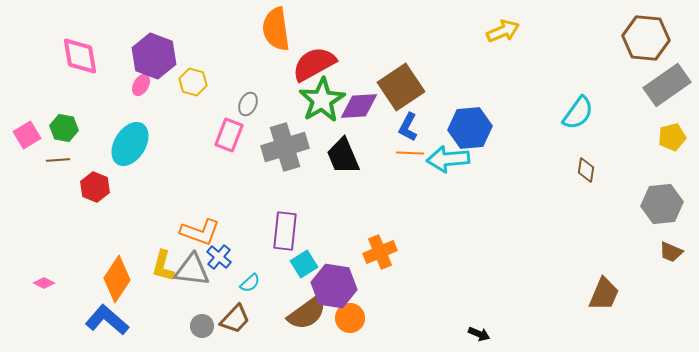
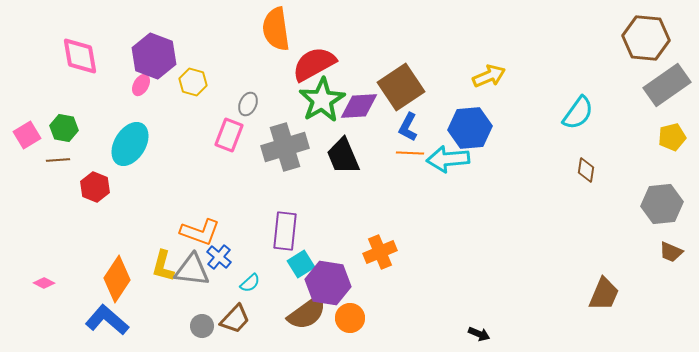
yellow arrow at (503, 31): moved 14 px left, 45 px down
cyan square at (304, 264): moved 3 px left
purple hexagon at (334, 286): moved 6 px left, 3 px up
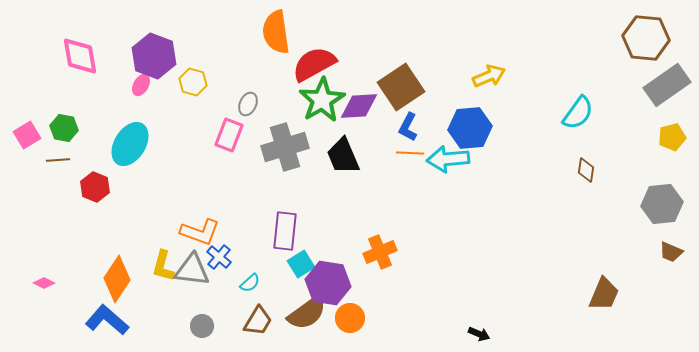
orange semicircle at (276, 29): moved 3 px down
brown trapezoid at (235, 319): moved 23 px right, 2 px down; rotated 12 degrees counterclockwise
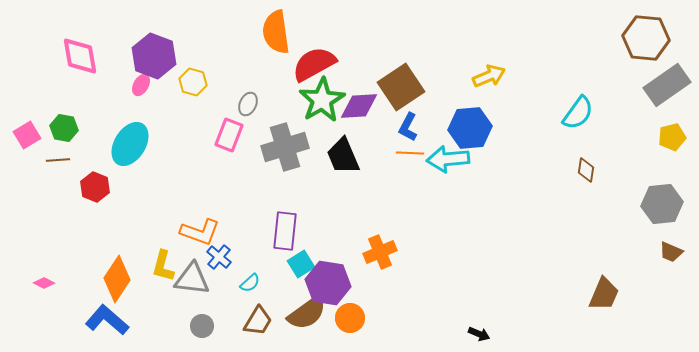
gray triangle at (192, 270): moved 9 px down
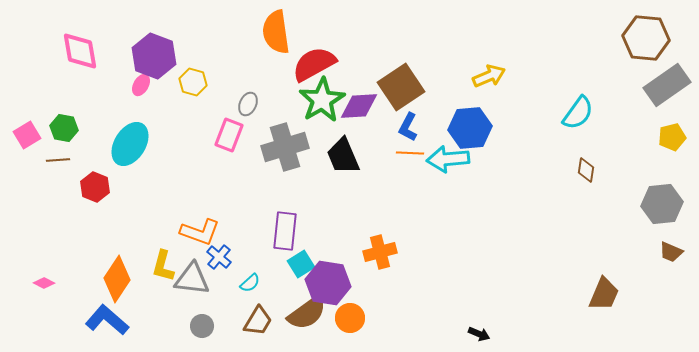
pink diamond at (80, 56): moved 5 px up
orange cross at (380, 252): rotated 8 degrees clockwise
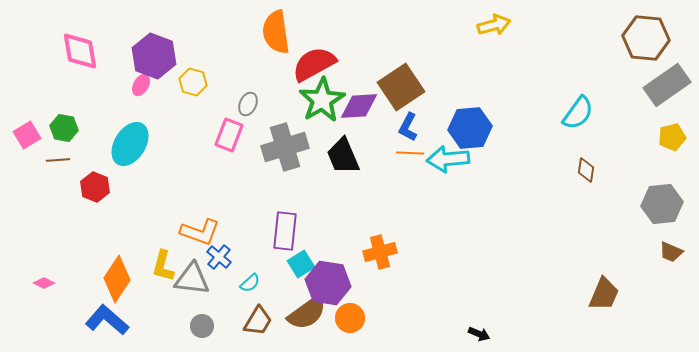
yellow arrow at (489, 76): moved 5 px right, 51 px up; rotated 8 degrees clockwise
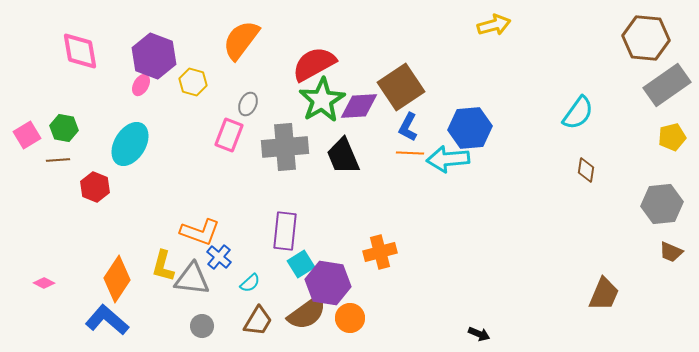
orange semicircle at (276, 32): moved 35 px left, 8 px down; rotated 45 degrees clockwise
gray cross at (285, 147): rotated 12 degrees clockwise
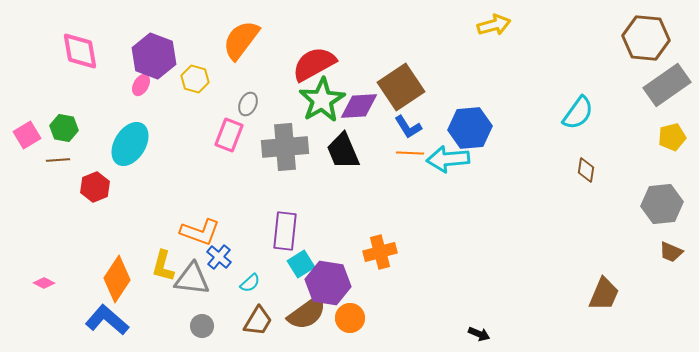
yellow hexagon at (193, 82): moved 2 px right, 3 px up
blue L-shape at (408, 127): rotated 60 degrees counterclockwise
black trapezoid at (343, 156): moved 5 px up
red hexagon at (95, 187): rotated 16 degrees clockwise
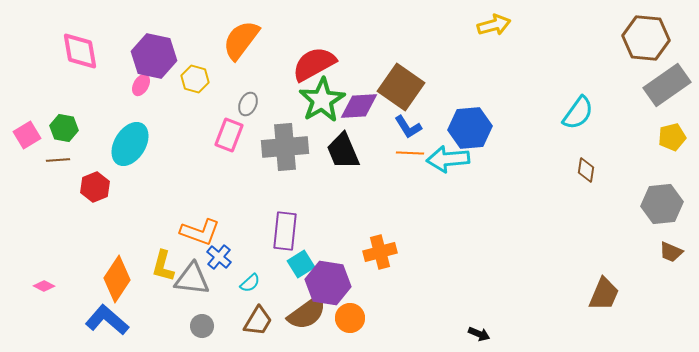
purple hexagon at (154, 56): rotated 9 degrees counterclockwise
brown square at (401, 87): rotated 21 degrees counterclockwise
pink diamond at (44, 283): moved 3 px down
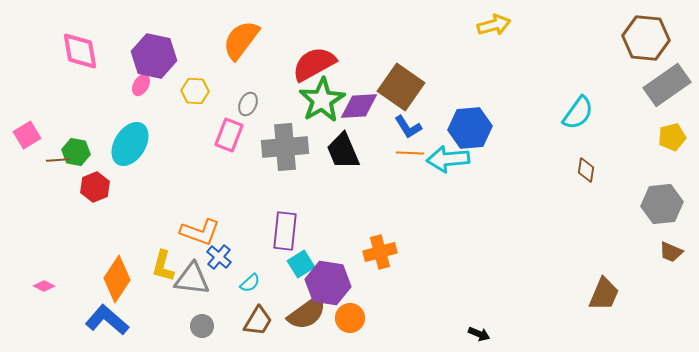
yellow hexagon at (195, 79): moved 12 px down; rotated 12 degrees counterclockwise
green hexagon at (64, 128): moved 12 px right, 24 px down
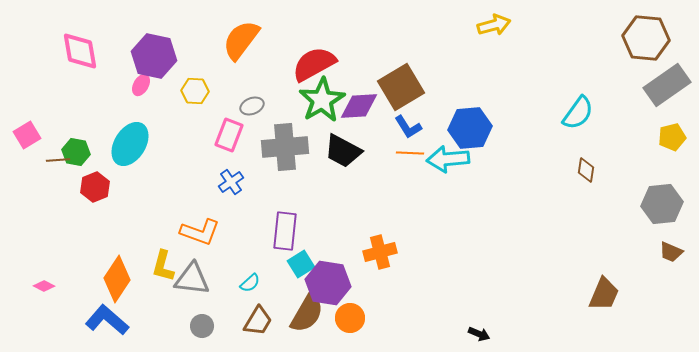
brown square at (401, 87): rotated 24 degrees clockwise
gray ellipse at (248, 104): moved 4 px right, 2 px down; rotated 45 degrees clockwise
black trapezoid at (343, 151): rotated 39 degrees counterclockwise
blue cross at (219, 257): moved 12 px right, 75 px up; rotated 15 degrees clockwise
brown semicircle at (307, 313): rotated 24 degrees counterclockwise
